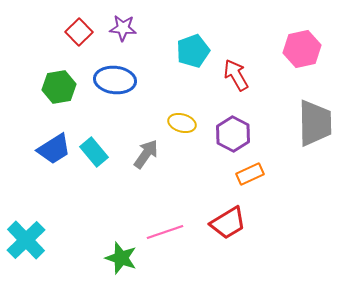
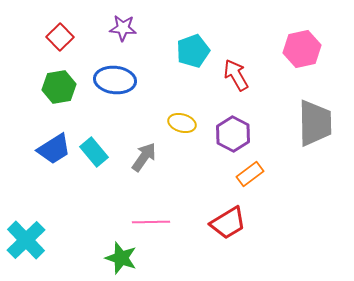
red square: moved 19 px left, 5 px down
gray arrow: moved 2 px left, 3 px down
orange rectangle: rotated 12 degrees counterclockwise
pink line: moved 14 px left, 10 px up; rotated 18 degrees clockwise
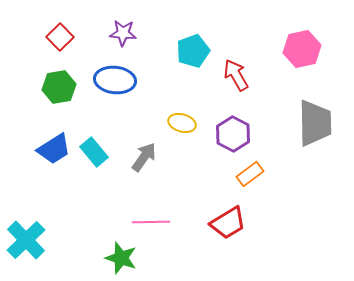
purple star: moved 5 px down
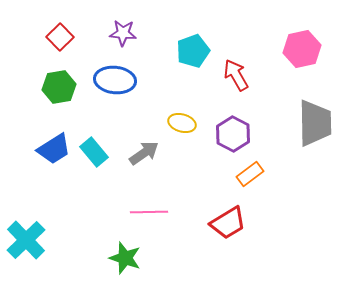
gray arrow: moved 4 px up; rotated 20 degrees clockwise
pink line: moved 2 px left, 10 px up
green star: moved 4 px right
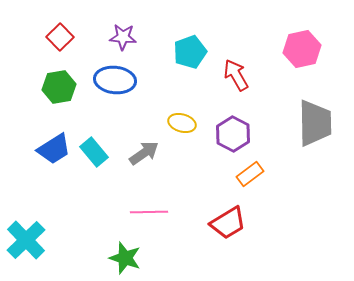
purple star: moved 4 px down
cyan pentagon: moved 3 px left, 1 px down
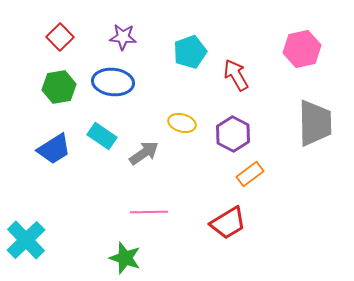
blue ellipse: moved 2 px left, 2 px down
cyan rectangle: moved 8 px right, 16 px up; rotated 16 degrees counterclockwise
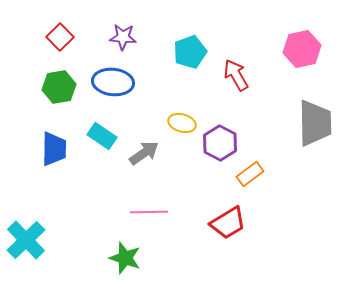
purple hexagon: moved 13 px left, 9 px down
blue trapezoid: rotated 57 degrees counterclockwise
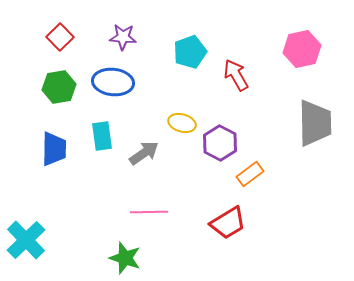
cyan rectangle: rotated 48 degrees clockwise
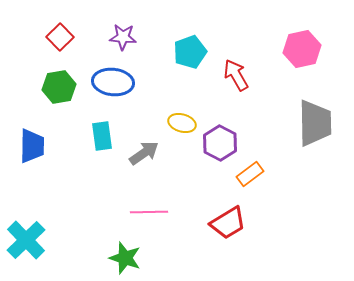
blue trapezoid: moved 22 px left, 3 px up
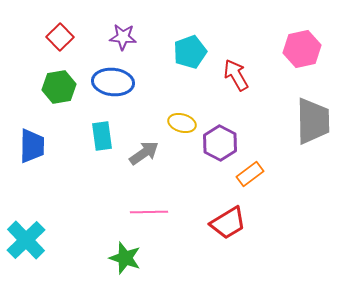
gray trapezoid: moved 2 px left, 2 px up
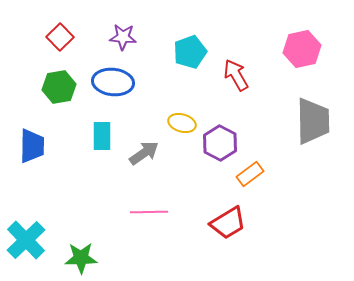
cyan rectangle: rotated 8 degrees clockwise
green star: moved 44 px left; rotated 20 degrees counterclockwise
